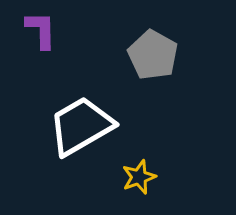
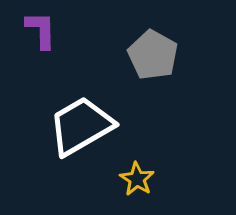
yellow star: moved 2 px left, 2 px down; rotated 20 degrees counterclockwise
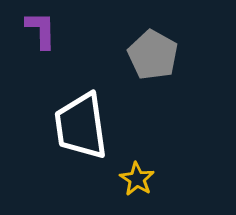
white trapezoid: rotated 68 degrees counterclockwise
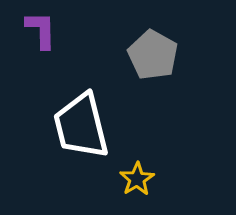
white trapezoid: rotated 6 degrees counterclockwise
yellow star: rotated 8 degrees clockwise
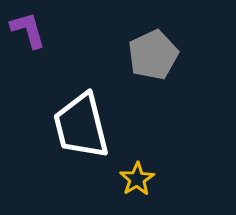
purple L-shape: moved 13 px left; rotated 15 degrees counterclockwise
gray pentagon: rotated 18 degrees clockwise
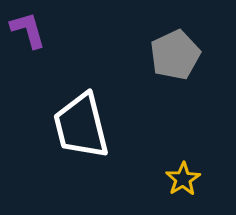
gray pentagon: moved 22 px right
yellow star: moved 46 px right
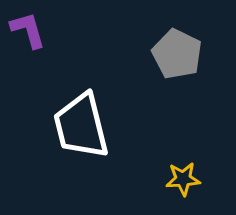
gray pentagon: moved 2 px right, 1 px up; rotated 21 degrees counterclockwise
yellow star: rotated 28 degrees clockwise
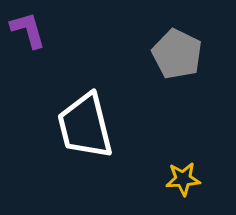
white trapezoid: moved 4 px right
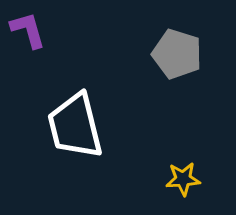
gray pentagon: rotated 9 degrees counterclockwise
white trapezoid: moved 10 px left
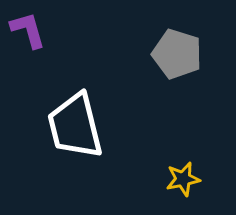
yellow star: rotated 8 degrees counterclockwise
